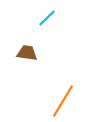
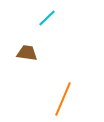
orange line: moved 2 px up; rotated 8 degrees counterclockwise
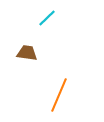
orange line: moved 4 px left, 4 px up
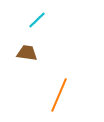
cyan line: moved 10 px left, 2 px down
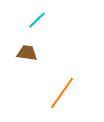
orange line: moved 3 px right, 2 px up; rotated 12 degrees clockwise
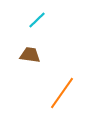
brown trapezoid: moved 3 px right, 2 px down
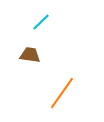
cyan line: moved 4 px right, 2 px down
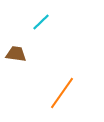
brown trapezoid: moved 14 px left, 1 px up
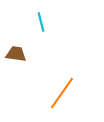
cyan line: rotated 60 degrees counterclockwise
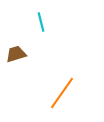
brown trapezoid: rotated 25 degrees counterclockwise
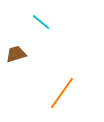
cyan line: rotated 36 degrees counterclockwise
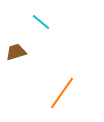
brown trapezoid: moved 2 px up
